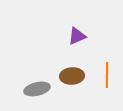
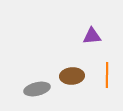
purple triangle: moved 15 px right; rotated 18 degrees clockwise
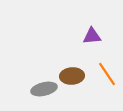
orange line: moved 1 px up; rotated 35 degrees counterclockwise
gray ellipse: moved 7 px right
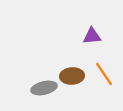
orange line: moved 3 px left
gray ellipse: moved 1 px up
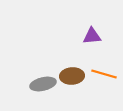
orange line: rotated 40 degrees counterclockwise
gray ellipse: moved 1 px left, 4 px up
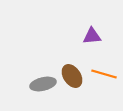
brown ellipse: rotated 60 degrees clockwise
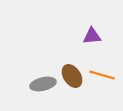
orange line: moved 2 px left, 1 px down
